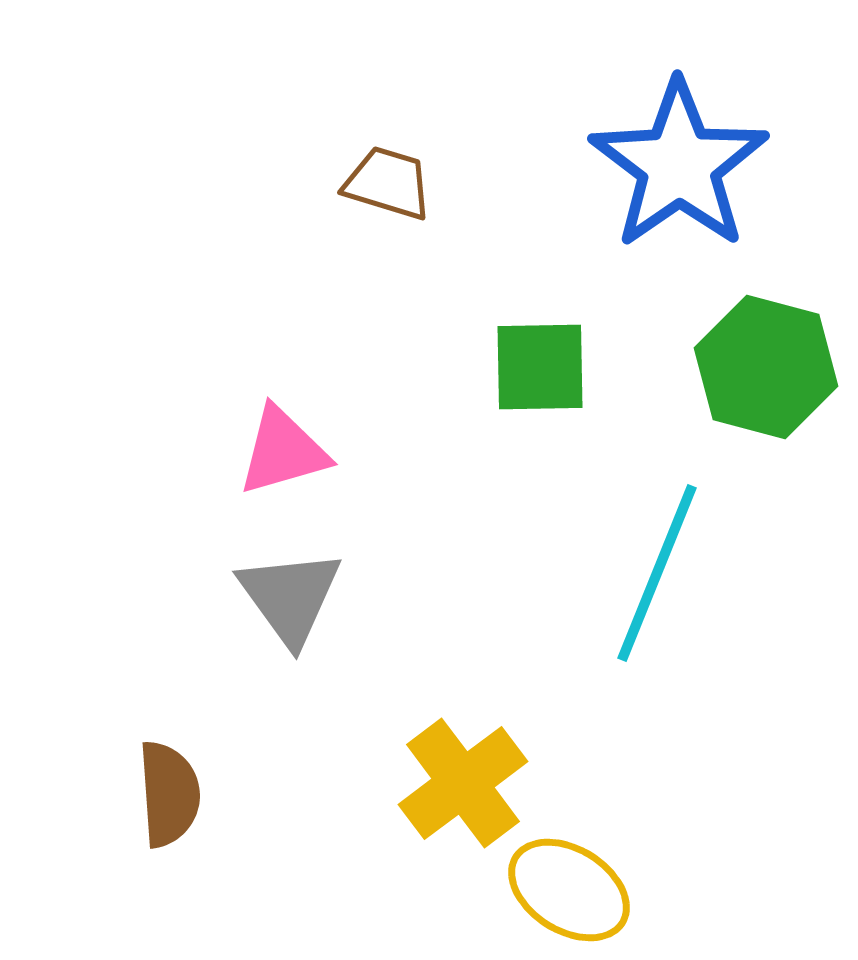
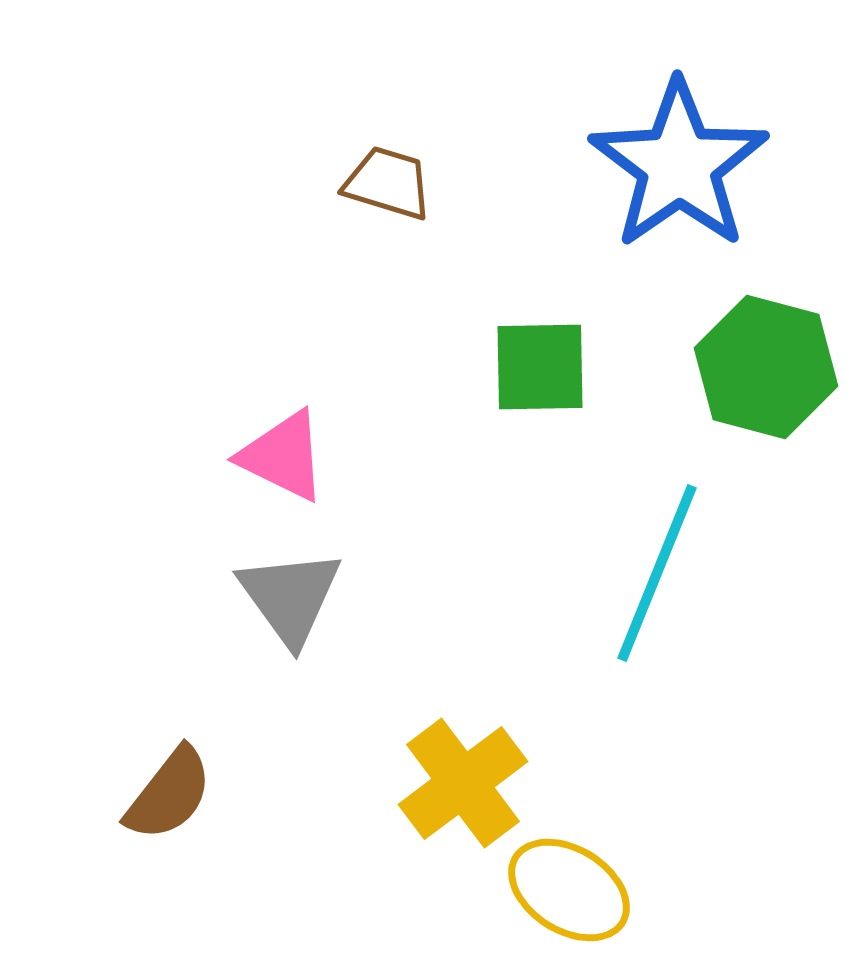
pink triangle: moved 5 px down; rotated 42 degrees clockwise
brown semicircle: rotated 42 degrees clockwise
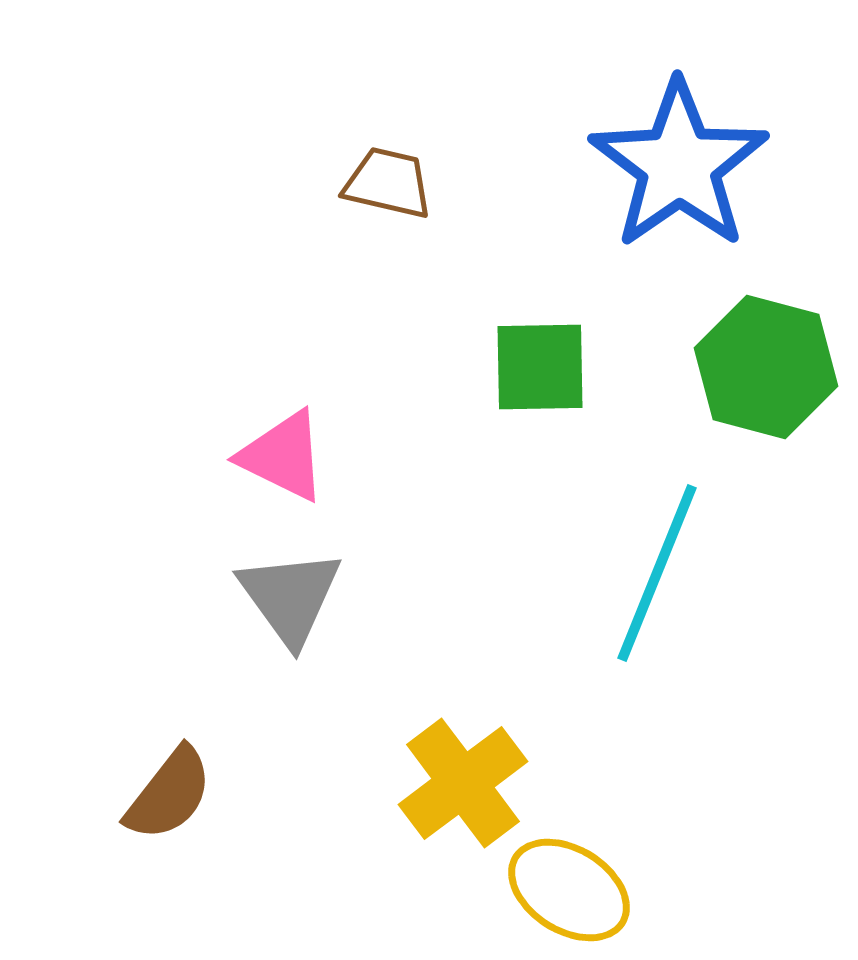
brown trapezoid: rotated 4 degrees counterclockwise
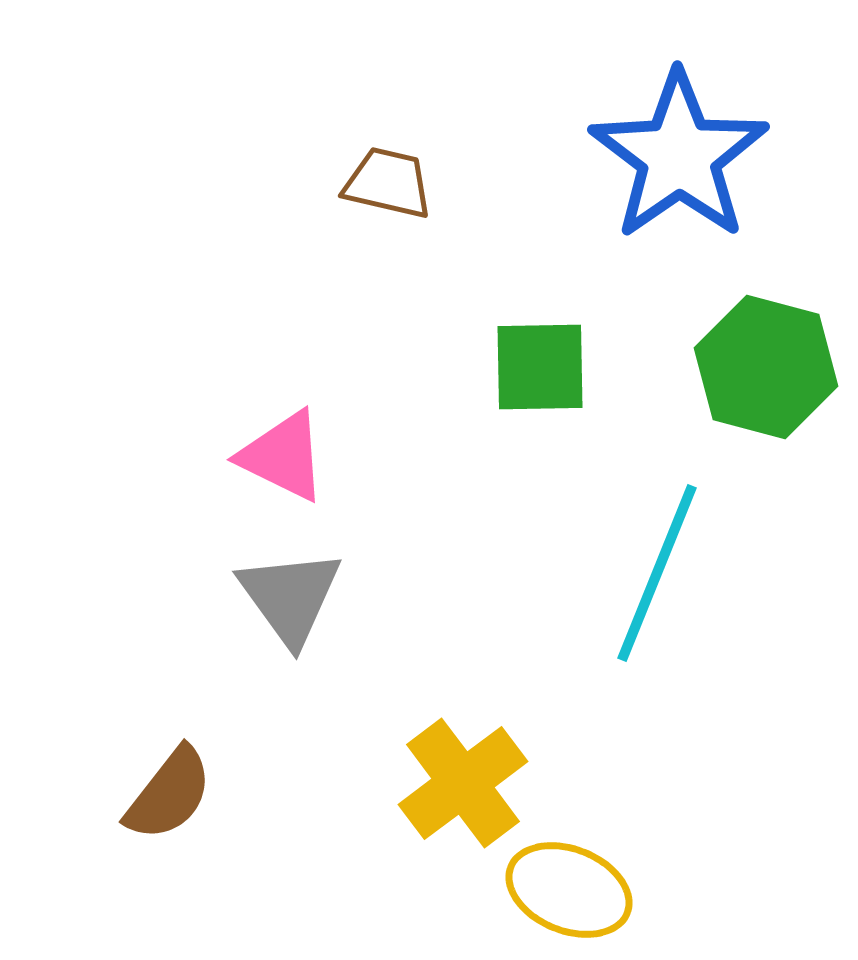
blue star: moved 9 px up
yellow ellipse: rotated 10 degrees counterclockwise
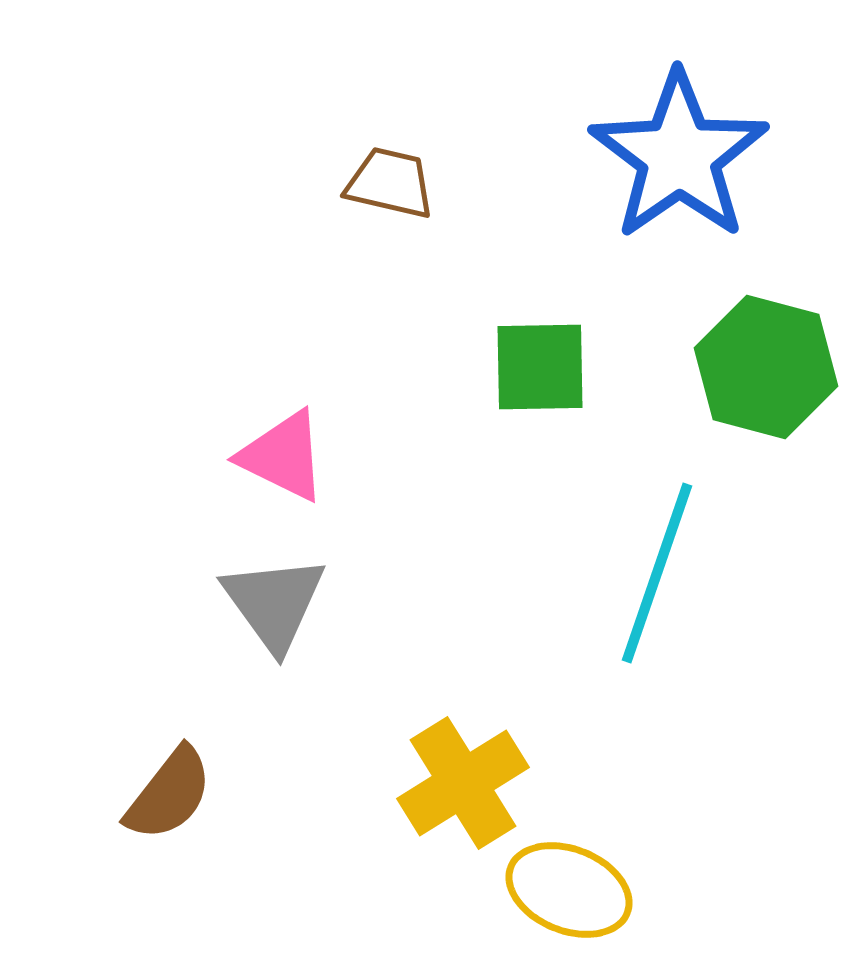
brown trapezoid: moved 2 px right
cyan line: rotated 3 degrees counterclockwise
gray triangle: moved 16 px left, 6 px down
yellow cross: rotated 5 degrees clockwise
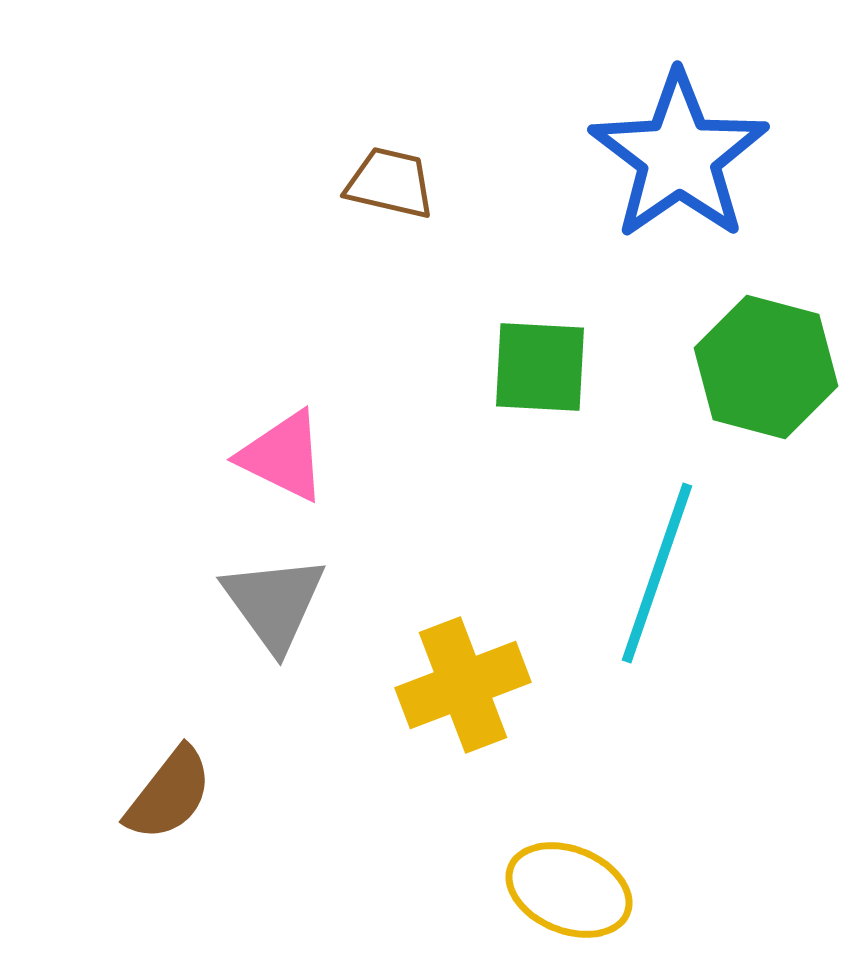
green square: rotated 4 degrees clockwise
yellow cross: moved 98 px up; rotated 11 degrees clockwise
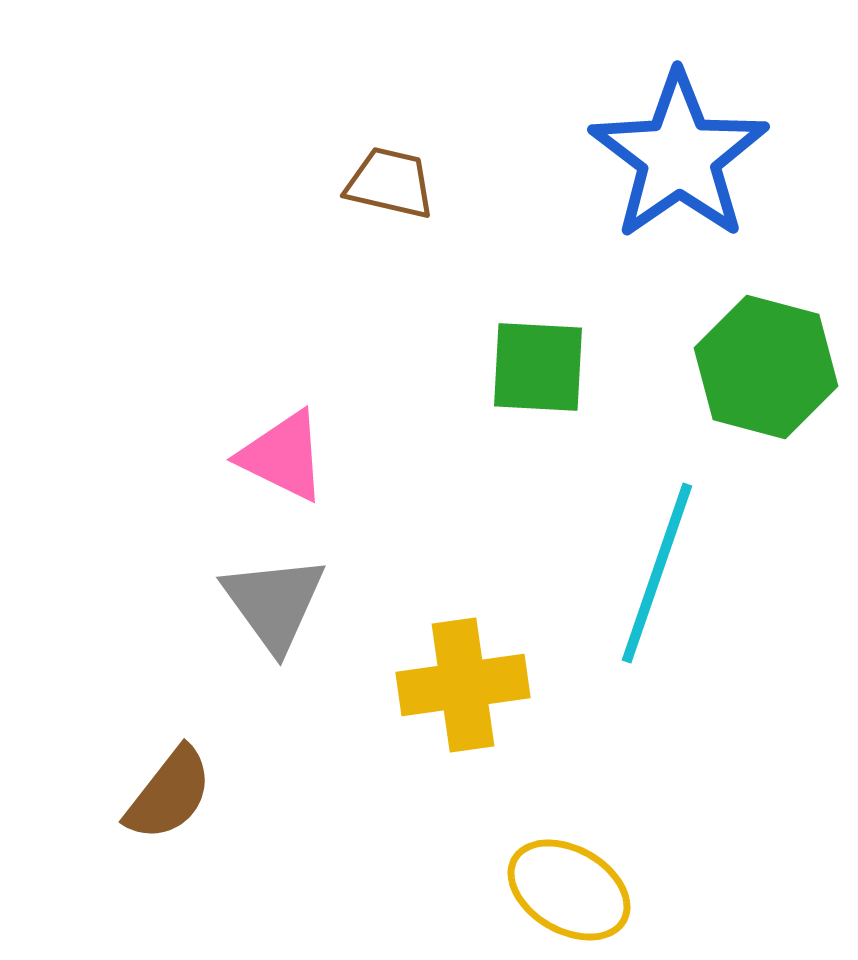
green square: moved 2 px left
yellow cross: rotated 13 degrees clockwise
yellow ellipse: rotated 8 degrees clockwise
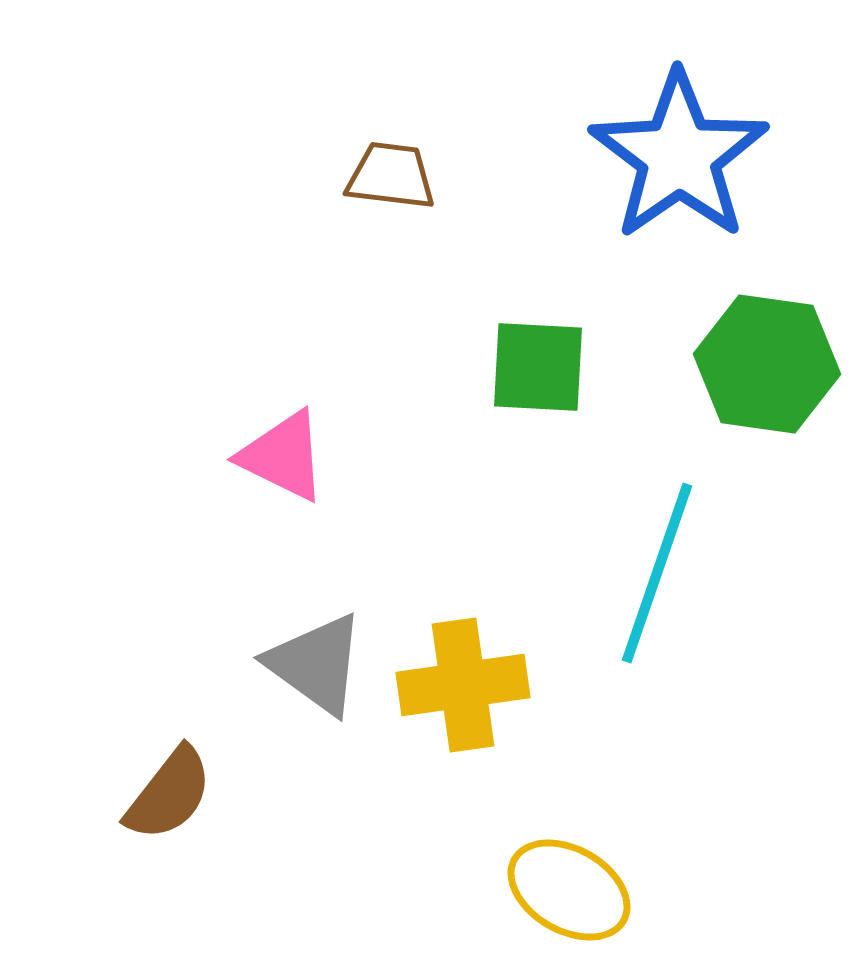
brown trapezoid: moved 1 px right, 7 px up; rotated 6 degrees counterclockwise
green hexagon: moved 1 px right, 3 px up; rotated 7 degrees counterclockwise
gray triangle: moved 42 px right, 61 px down; rotated 18 degrees counterclockwise
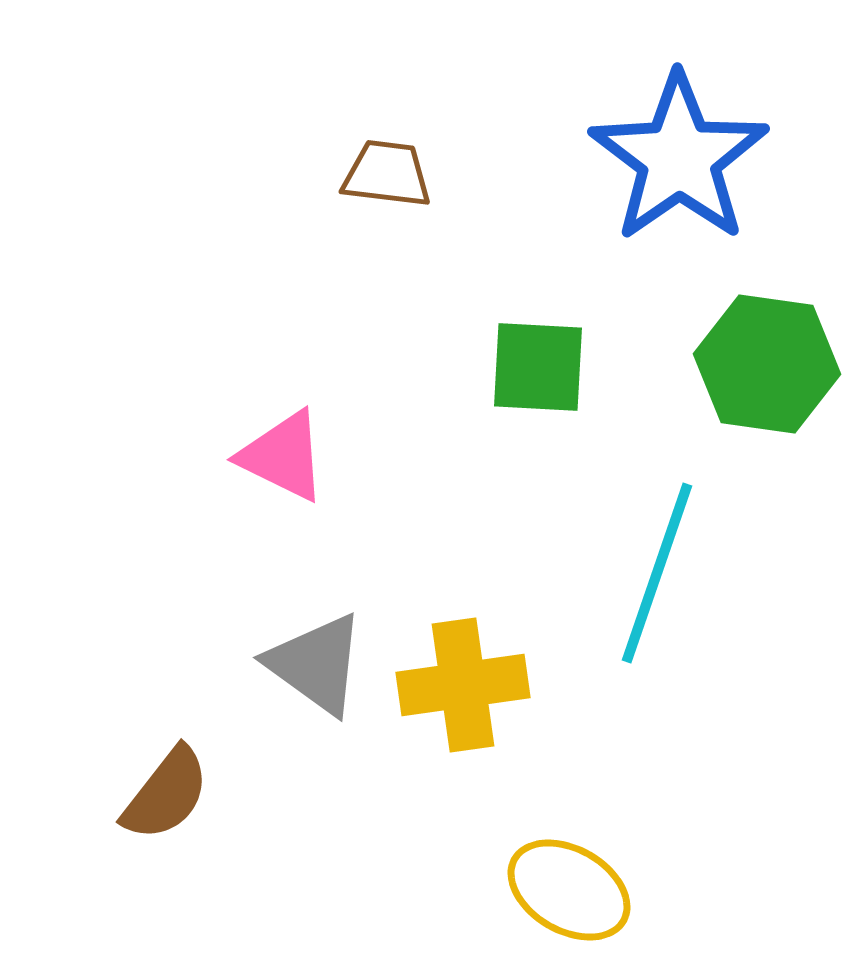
blue star: moved 2 px down
brown trapezoid: moved 4 px left, 2 px up
brown semicircle: moved 3 px left
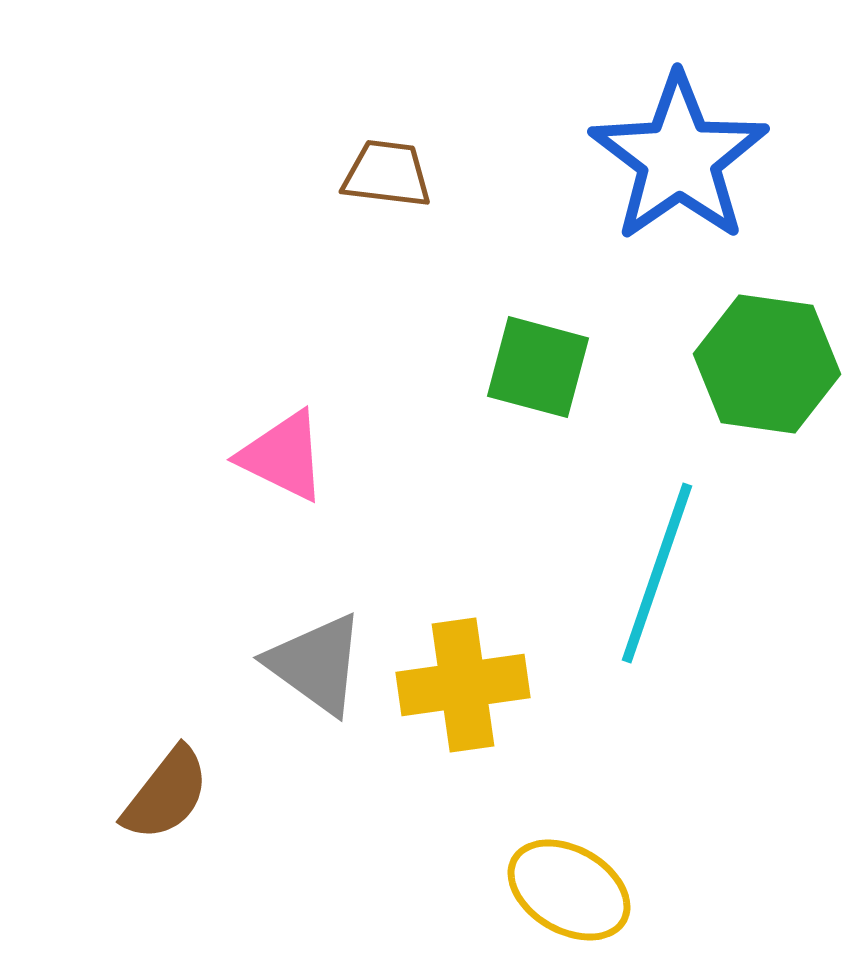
green square: rotated 12 degrees clockwise
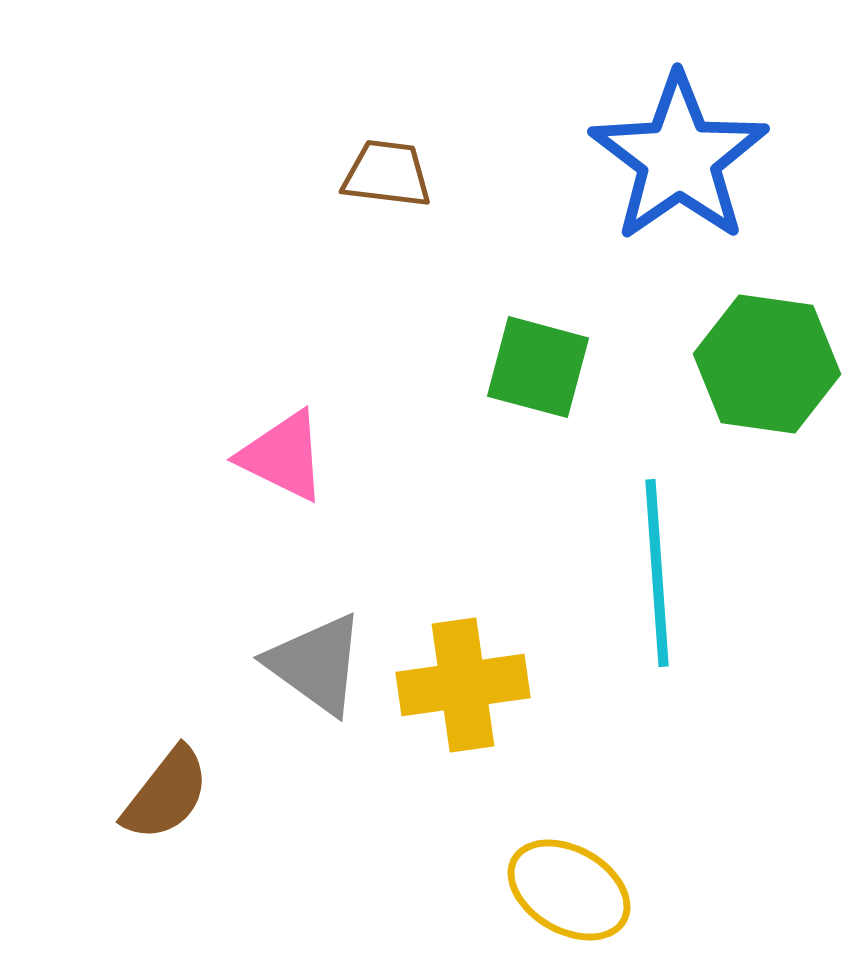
cyan line: rotated 23 degrees counterclockwise
